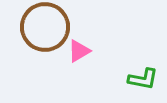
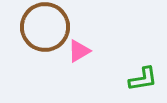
green L-shape: rotated 20 degrees counterclockwise
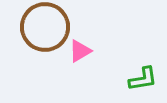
pink triangle: moved 1 px right
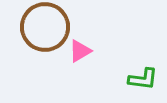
green L-shape: rotated 16 degrees clockwise
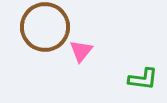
pink triangle: moved 1 px right; rotated 20 degrees counterclockwise
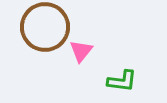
green L-shape: moved 21 px left, 2 px down
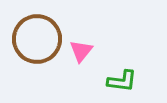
brown circle: moved 8 px left, 12 px down
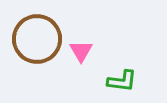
pink triangle: rotated 10 degrees counterclockwise
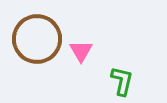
green L-shape: rotated 84 degrees counterclockwise
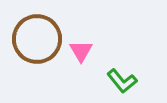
green L-shape: rotated 128 degrees clockwise
